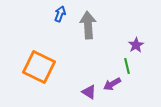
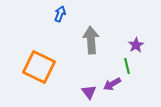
gray arrow: moved 3 px right, 15 px down
purple triangle: rotated 21 degrees clockwise
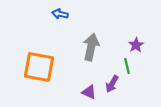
blue arrow: rotated 98 degrees counterclockwise
gray arrow: moved 7 px down; rotated 16 degrees clockwise
orange square: rotated 16 degrees counterclockwise
purple arrow: rotated 30 degrees counterclockwise
purple triangle: rotated 28 degrees counterclockwise
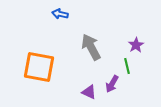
gray arrow: rotated 40 degrees counterclockwise
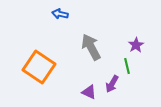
orange square: rotated 24 degrees clockwise
